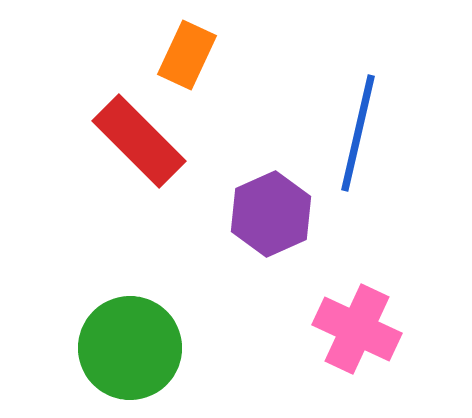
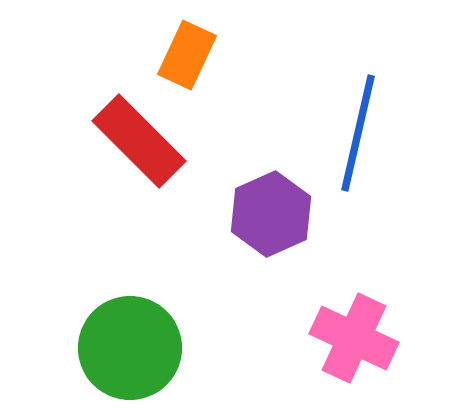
pink cross: moved 3 px left, 9 px down
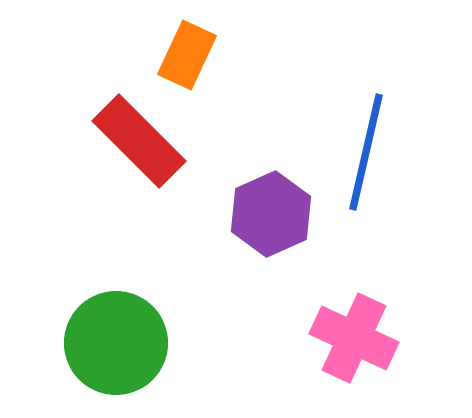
blue line: moved 8 px right, 19 px down
green circle: moved 14 px left, 5 px up
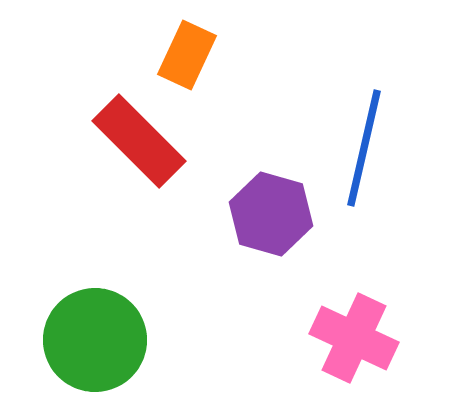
blue line: moved 2 px left, 4 px up
purple hexagon: rotated 20 degrees counterclockwise
green circle: moved 21 px left, 3 px up
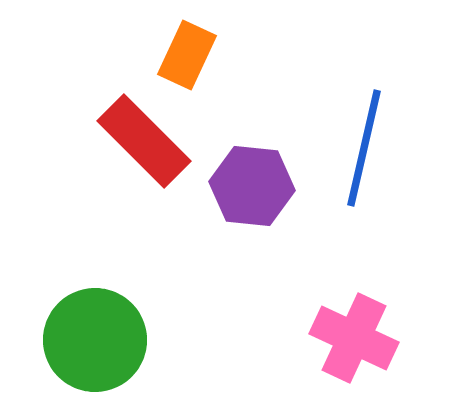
red rectangle: moved 5 px right
purple hexagon: moved 19 px left, 28 px up; rotated 10 degrees counterclockwise
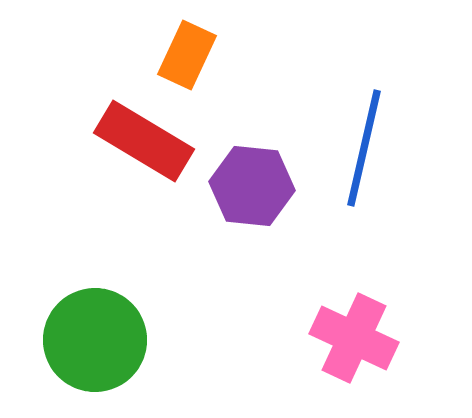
red rectangle: rotated 14 degrees counterclockwise
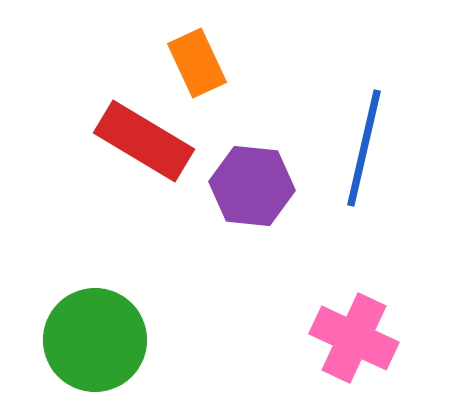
orange rectangle: moved 10 px right, 8 px down; rotated 50 degrees counterclockwise
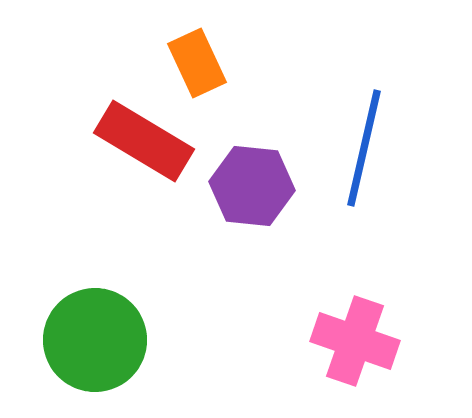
pink cross: moved 1 px right, 3 px down; rotated 6 degrees counterclockwise
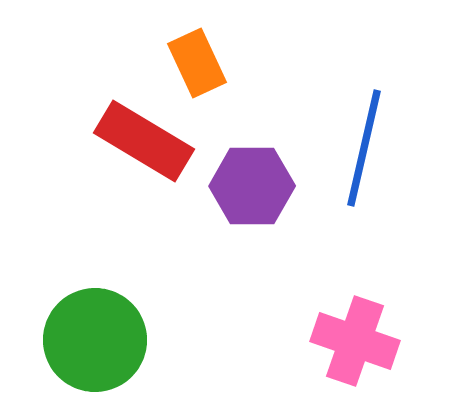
purple hexagon: rotated 6 degrees counterclockwise
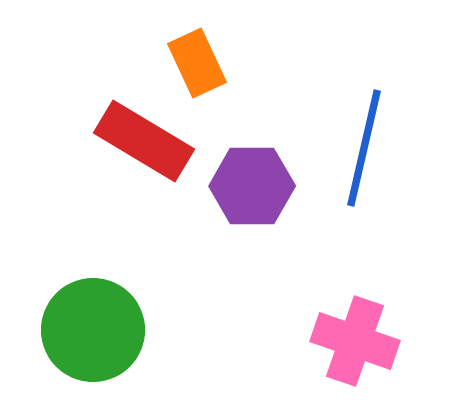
green circle: moved 2 px left, 10 px up
